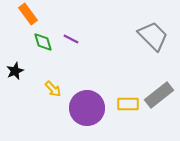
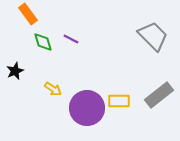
yellow arrow: rotated 12 degrees counterclockwise
yellow rectangle: moved 9 px left, 3 px up
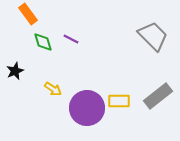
gray rectangle: moved 1 px left, 1 px down
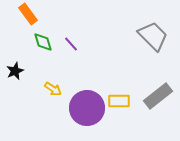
purple line: moved 5 px down; rotated 21 degrees clockwise
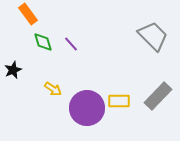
black star: moved 2 px left, 1 px up
gray rectangle: rotated 8 degrees counterclockwise
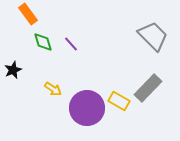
gray rectangle: moved 10 px left, 8 px up
yellow rectangle: rotated 30 degrees clockwise
